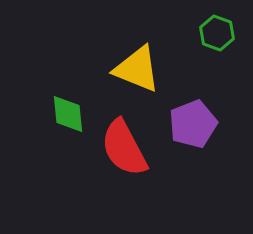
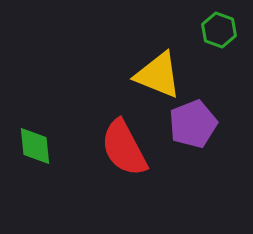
green hexagon: moved 2 px right, 3 px up
yellow triangle: moved 21 px right, 6 px down
green diamond: moved 33 px left, 32 px down
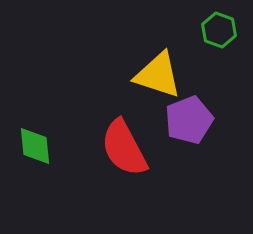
yellow triangle: rotated 4 degrees counterclockwise
purple pentagon: moved 4 px left, 4 px up
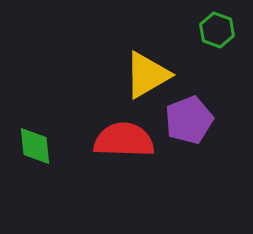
green hexagon: moved 2 px left
yellow triangle: moved 11 px left; rotated 48 degrees counterclockwise
red semicircle: moved 8 px up; rotated 120 degrees clockwise
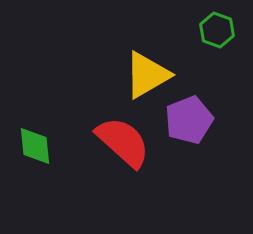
red semicircle: moved 1 px left, 2 px down; rotated 40 degrees clockwise
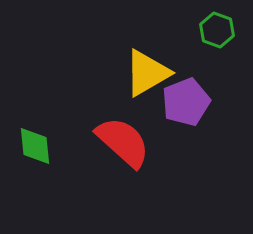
yellow triangle: moved 2 px up
purple pentagon: moved 3 px left, 18 px up
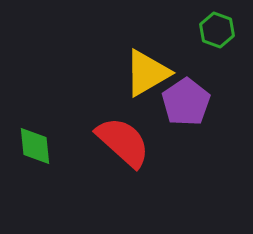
purple pentagon: rotated 12 degrees counterclockwise
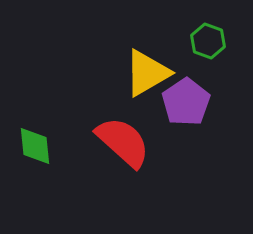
green hexagon: moved 9 px left, 11 px down
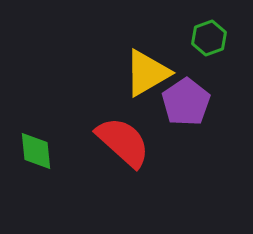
green hexagon: moved 1 px right, 3 px up; rotated 20 degrees clockwise
green diamond: moved 1 px right, 5 px down
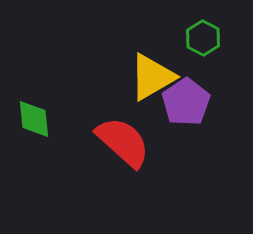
green hexagon: moved 6 px left; rotated 12 degrees counterclockwise
yellow triangle: moved 5 px right, 4 px down
green diamond: moved 2 px left, 32 px up
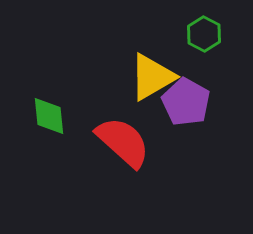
green hexagon: moved 1 px right, 4 px up
purple pentagon: rotated 9 degrees counterclockwise
green diamond: moved 15 px right, 3 px up
